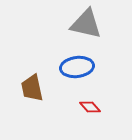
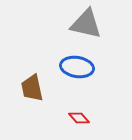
blue ellipse: rotated 16 degrees clockwise
red diamond: moved 11 px left, 11 px down
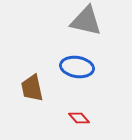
gray triangle: moved 3 px up
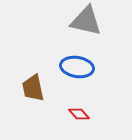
brown trapezoid: moved 1 px right
red diamond: moved 4 px up
